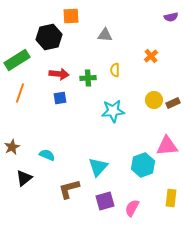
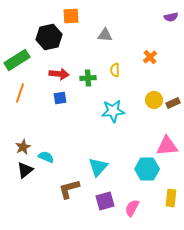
orange cross: moved 1 px left, 1 px down
brown star: moved 11 px right
cyan semicircle: moved 1 px left, 2 px down
cyan hexagon: moved 4 px right, 4 px down; rotated 20 degrees clockwise
black triangle: moved 1 px right, 8 px up
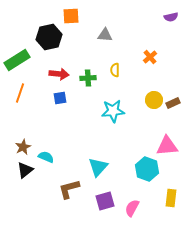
cyan hexagon: rotated 20 degrees clockwise
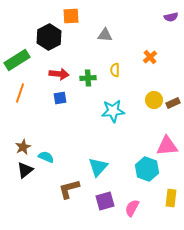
black hexagon: rotated 15 degrees counterclockwise
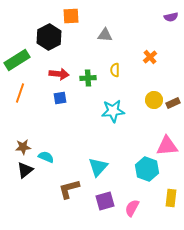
brown star: rotated 21 degrees clockwise
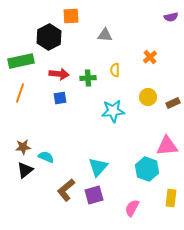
green rectangle: moved 4 px right, 1 px down; rotated 20 degrees clockwise
yellow circle: moved 6 px left, 3 px up
brown L-shape: moved 3 px left, 1 px down; rotated 25 degrees counterclockwise
purple square: moved 11 px left, 6 px up
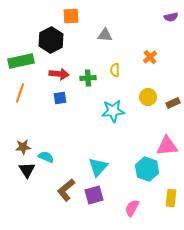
black hexagon: moved 2 px right, 3 px down
black triangle: moved 2 px right; rotated 24 degrees counterclockwise
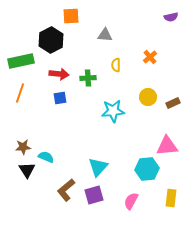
yellow semicircle: moved 1 px right, 5 px up
cyan hexagon: rotated 25 degrees counterclockwise
pink semicircle: moved 1 px left, 7 px up
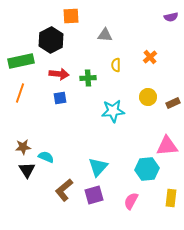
brown L-shape: moved 2 px left
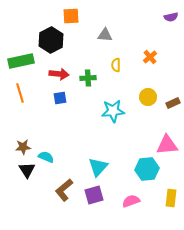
orange line: rotated 36 degrees counterclockwise
pink triangle: moved 1 px up
pink semicircle: rotated 42 degrees clockwise
